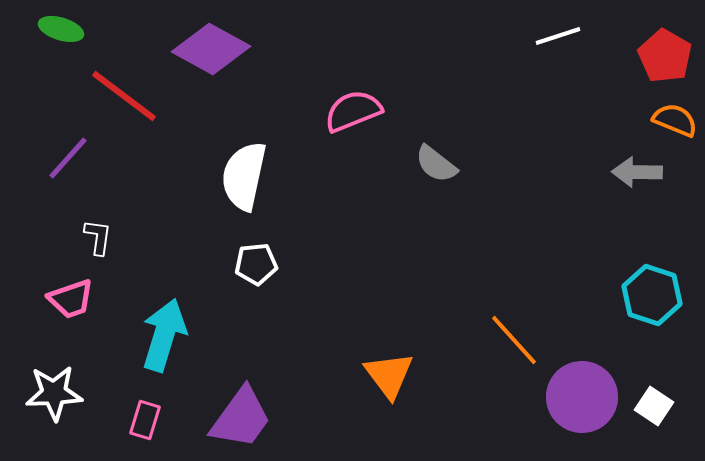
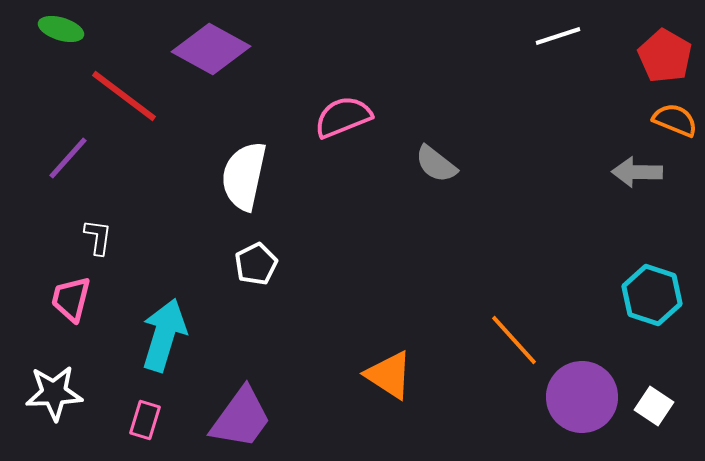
pink semicircle: moved 10 px left, 6 px down
white pentagon: rotated 21 degrees counterclockwise
pink trapezoid: rotated 123 degrees clockwise
orange triangle: rotated 20 degrees counterclockwise
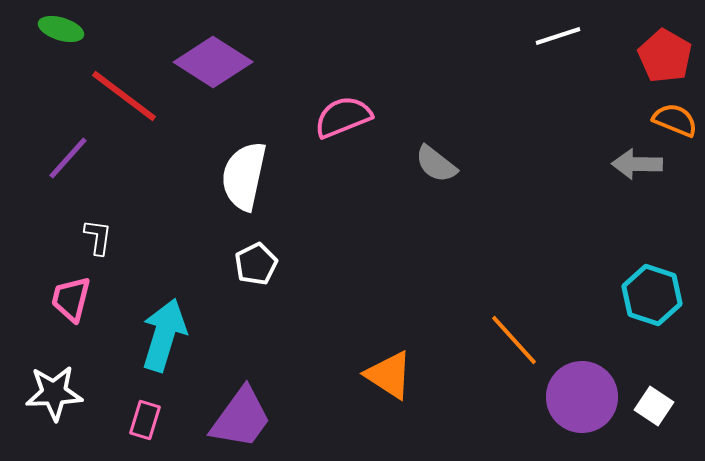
purple diamond: moved 2 px right, 13 px down; rotated 4 degrees clockwise
gray arrow: moved 8 px up
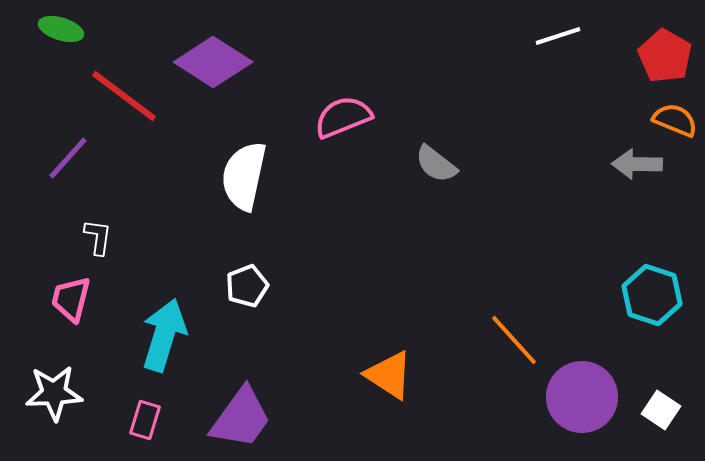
white pentagon: moved 9 px left, 22 px down; rotated 6 degrees clockwise
white square: moved 7 px right, 4 px down
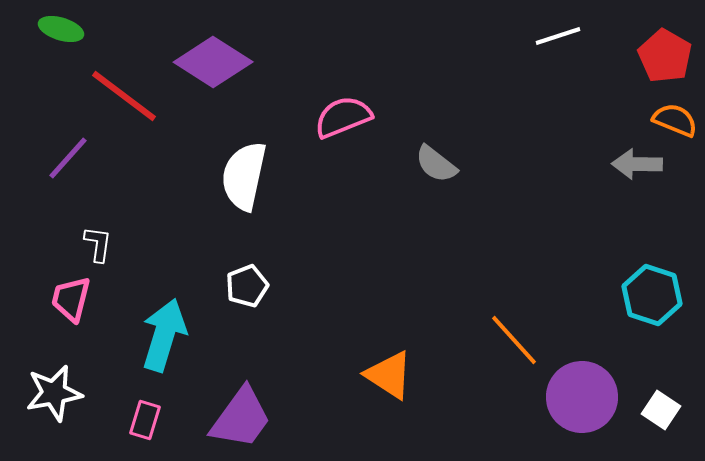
white L-shape: moved 7 px down
white star: rotated 8 degrees counterclockwise
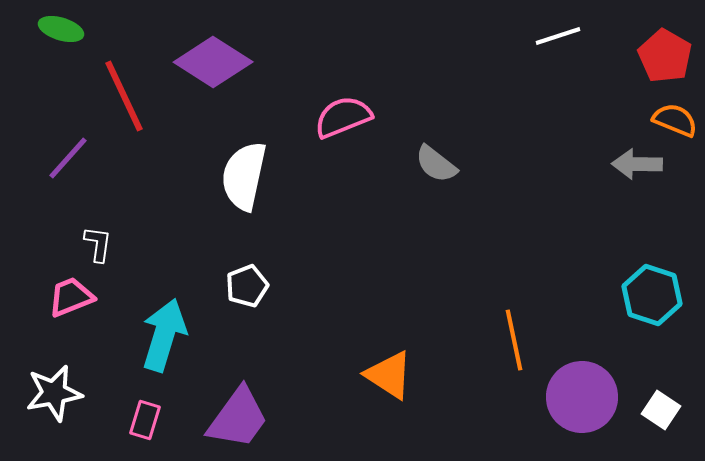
red line: rotated 28 degrees clockwise
pink trapezoid: moved 2 px up; rotated 54 degrees clockwise
orange line: rotated 30 degrees clockwise
purple trapezoid: moved 3 px left
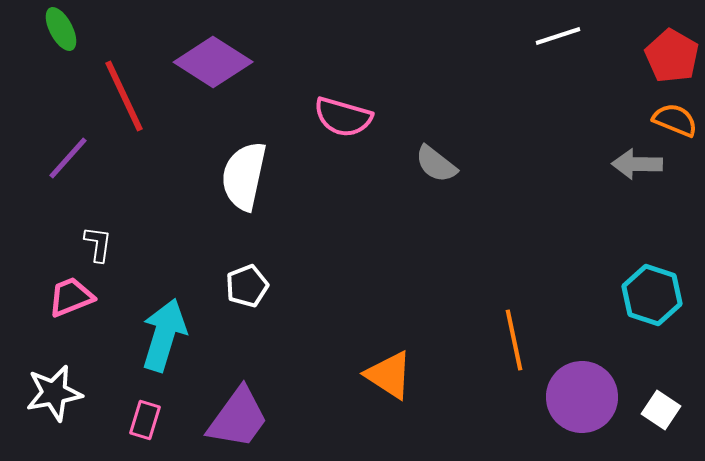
green ellipse: rotated 45 degrees clockwise
red pentagon: moved 7 px right
pink semicircle: rotated 142 degrees counterclockwise
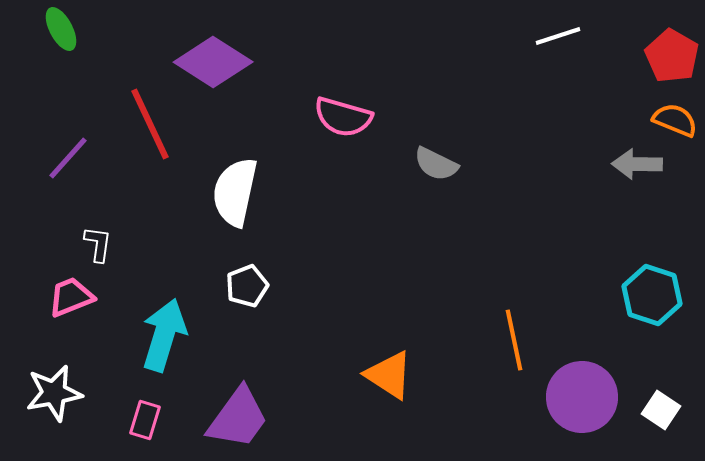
red line: moved 26 px right, 28 px down
gray semicircle: rotated 12 degrees counterclockwise
white semicircle: moved 9 px left, 16 px down
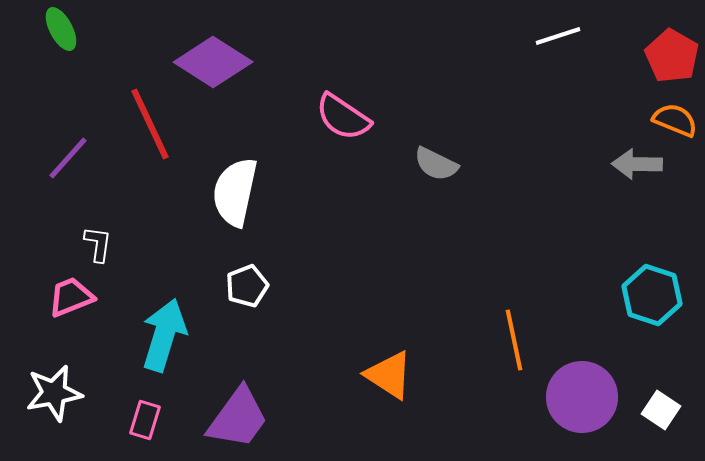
pink semicircle: rotated 18 degrees clockwise
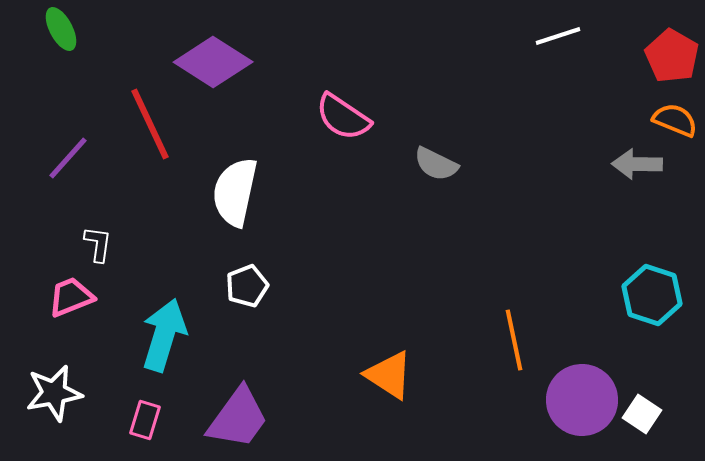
purple circle: moved 3 px down
white square: moved 19 px left, 4 px down
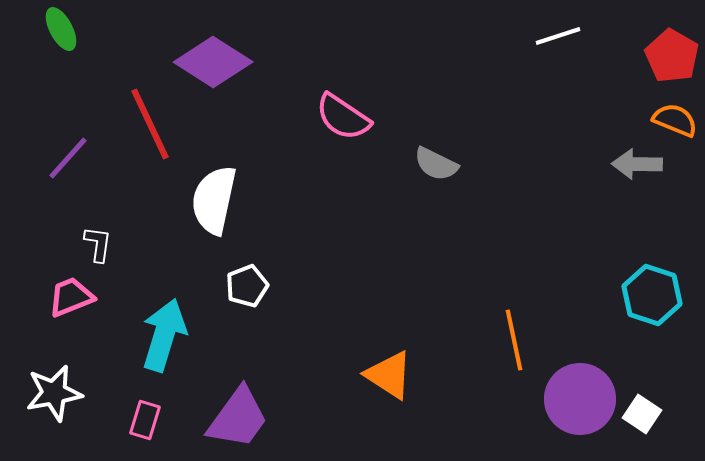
white semicircle: moved 21 px left, 8 px down
purple circle: moved 2 px left, 1 px up
